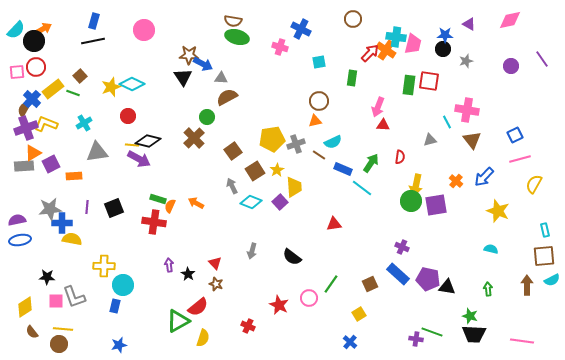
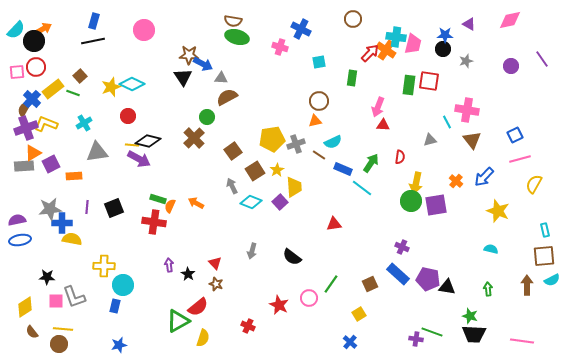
yellow arrow at (416, 185): moved 2 px up
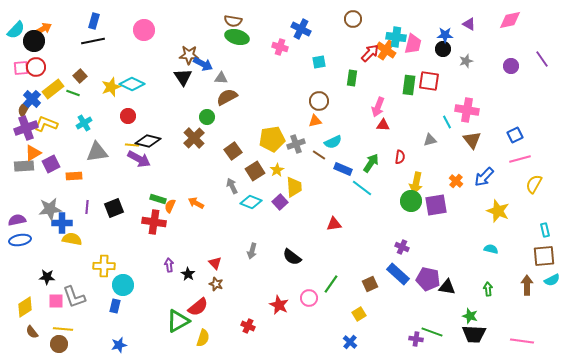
pink square at (17, 72): moved 4 px right, 4 px up
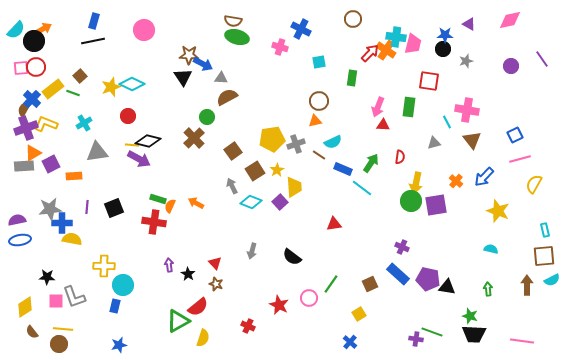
green rectangle at (409, 85): moved 22 px down
gray triangle at (430, 140): moved 4 px right, 3 px down
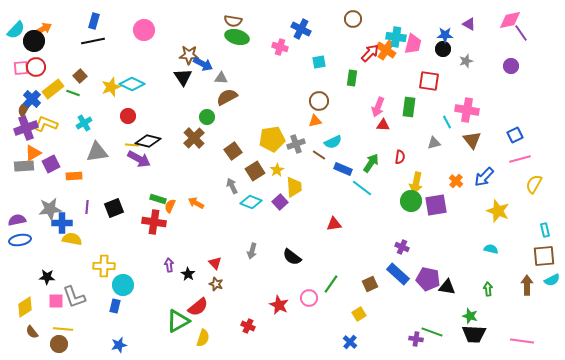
purple line at (542, 59): moved 21 px left, 26 px up
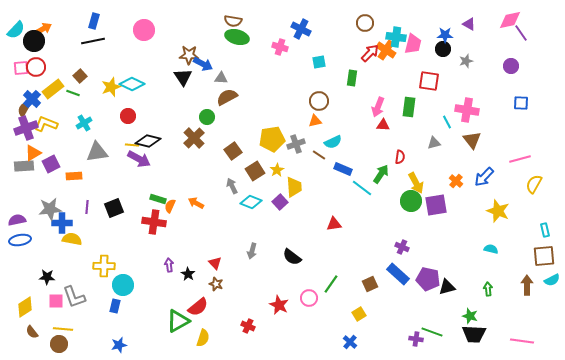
brown circle at (353, 19): moved 12 px right, 4 px down
blue square at (515, 135): moved 6 px right, 32 px up; rotated 28 degrees clockwise
green arrow at (371, 163): moved 10 px right, 11 px down
yellow arrow at (416, 183): rotated 40 degrees counterclockwise
black triangle at (447, 287): rotated 24 degrees counterclockwise
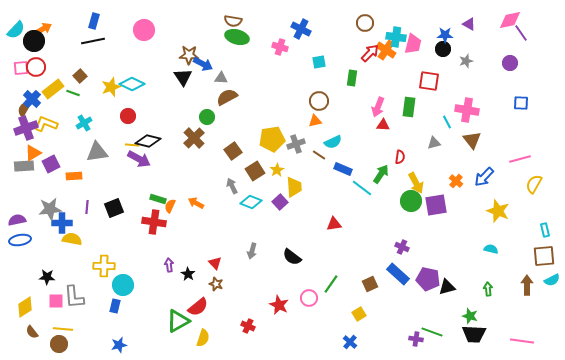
purple circle at (511, 66): moved 1 px left, 3 px up
gray L-shape at (74, 297): rotated 15 degrees clockwise
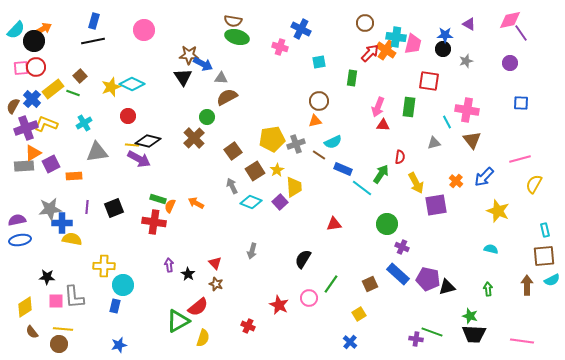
brown semicircle at (24, 109): moved 11 px left, 3 px up
green circle at (411, 201): moved 24 px left, 23 px down
black semicircle at (292, 257): moved 11 px right, 2 px down; rotated 84 degrees clockwise
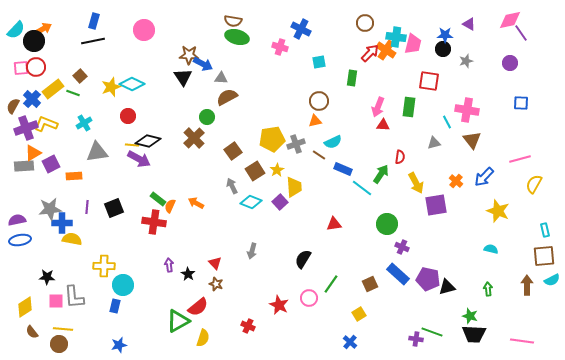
green rectangle at (158, 199): rotated 21 degrees clockwise
